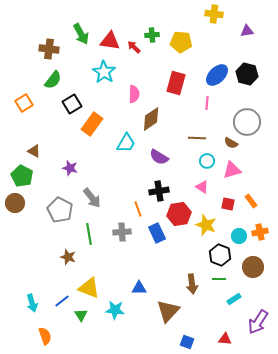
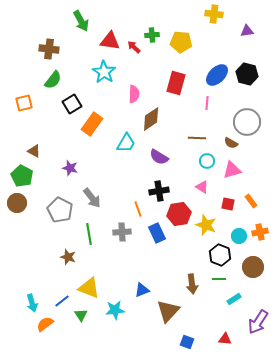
green arrow at (81, 34): moved 13 px up
orange square at (24, 103): rotated 18 degrees clockwise
brown circle at (15, 203): moved 2 px right
blue triangle at (139, 288): moved 3 px right, 2 px down; rotated 21 degrees counterclockwise
cyan star at (115, 310): rotated 12 degrees counterclockwise
orange semicircle at (45, 336): moved 12 px up; rotated 108 degrees counterclockwise
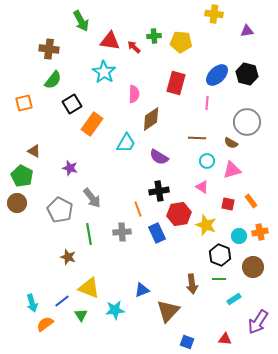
green cross at (152, 35): moved 2 px right, 1 px down
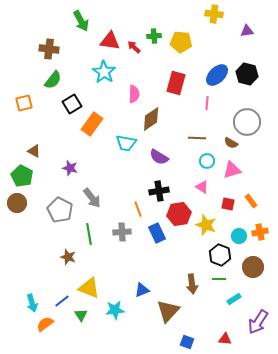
cyan trapezoid at (126, 143): rotated 70 degrees clockwise
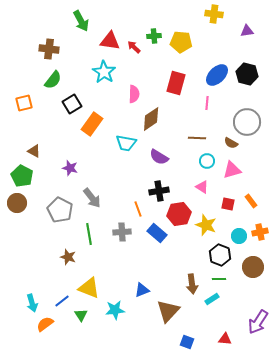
blue rectangle at (157, 233): rotated 24 degrees counterclockwise
cyan rectangle at (234, 299): moved 22 px left
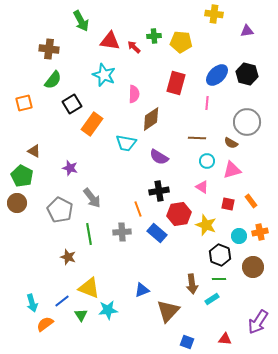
cyan star at (104, 72): moved 3 px down; rotated 10 degrees counterclockwise
cyan star at (115, 310): moved 7 px left
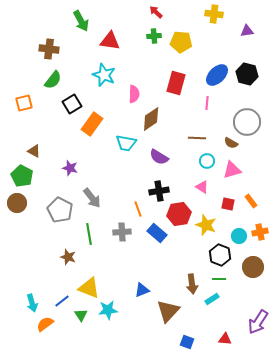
red arrow at (134, 47): moved 22 px right, 35 px up
